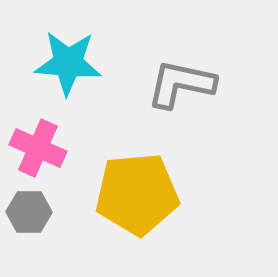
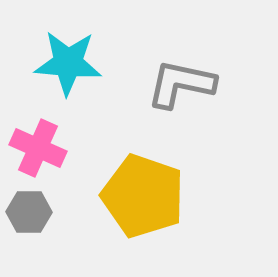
yellow pentagon: moved 6 px right, 2 px down; rotated 24 degrees clockwise
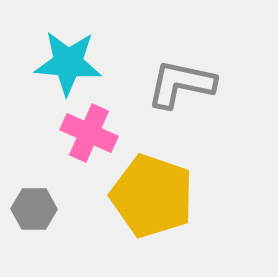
pink cross: moved 51 px right, 15 px up
yellow pentagon: moved 9 px right
gray hexagon: moved 5 px right, 3 px up
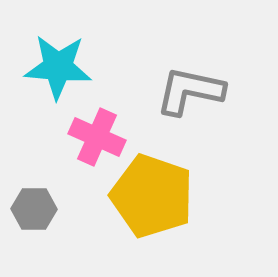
cyan star: moved 10 px left, 4 px down
gray L-shape: moved 9 px right, 7 px down
pink cross: moved 8 px right, 4 px down
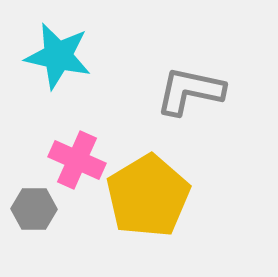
cyan star: moved 11 px up; rotated 8 degrees clockwise
pink cross: moved 20 px left, 23 px down
yellow pentagon: moved 4 px left; rotated 22 degrees clockwise
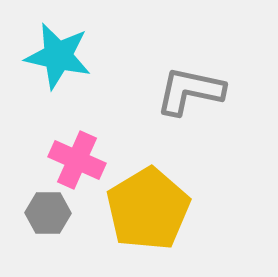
yellow pentagon: moved 13 px down
gray hexagon: moved 14 px right, 4 px down
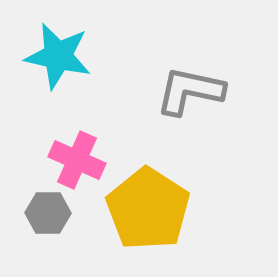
yellow pentagon: rotated 8 degrees counterclockwise
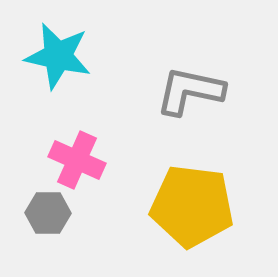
yellow pentagon: moved 44 px right, 3 px up; rotated 26 degrees counterclockwise
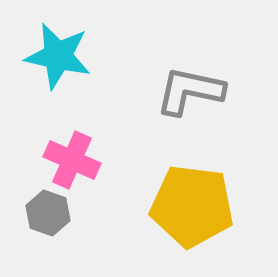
pink cross: moved 5 px left
gray hexagon: rotated 18 degrees clockwise
